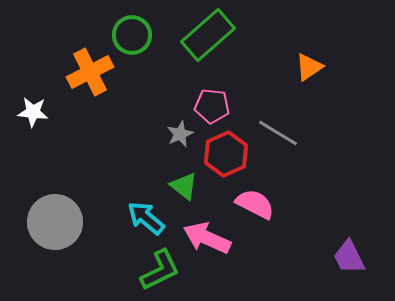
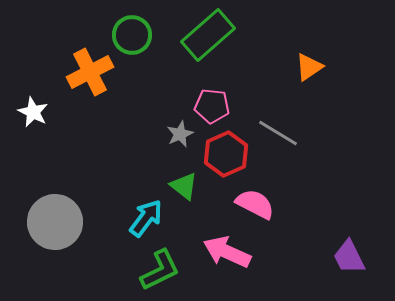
white star: rotated 20 degrees clockwise
cyan arrow: rotated 87 degrees clockwise
pink arrow: moved 20 px right, 14 px down
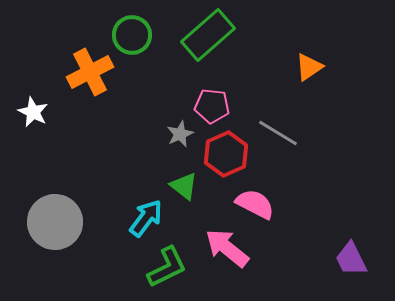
pink arrow: moved 4 px up; rotated 15 degrees clockwise
purple trapezoid: moved 2 px right, 2 px down
green L-shape: moved 7 px right, 3 px up
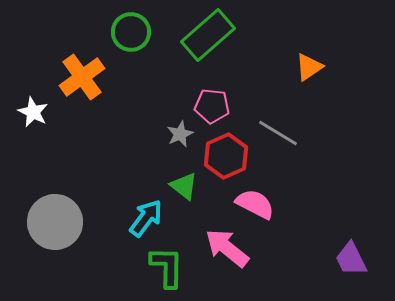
green circle: moved 1 px left, 3 px up
orange cross: moved 8 px left, 5 px down; rotated 9 degrees counterclockwise
red hexagon: moved 2 px down
green L-shape: rotated 63 degrees counterclockwise
